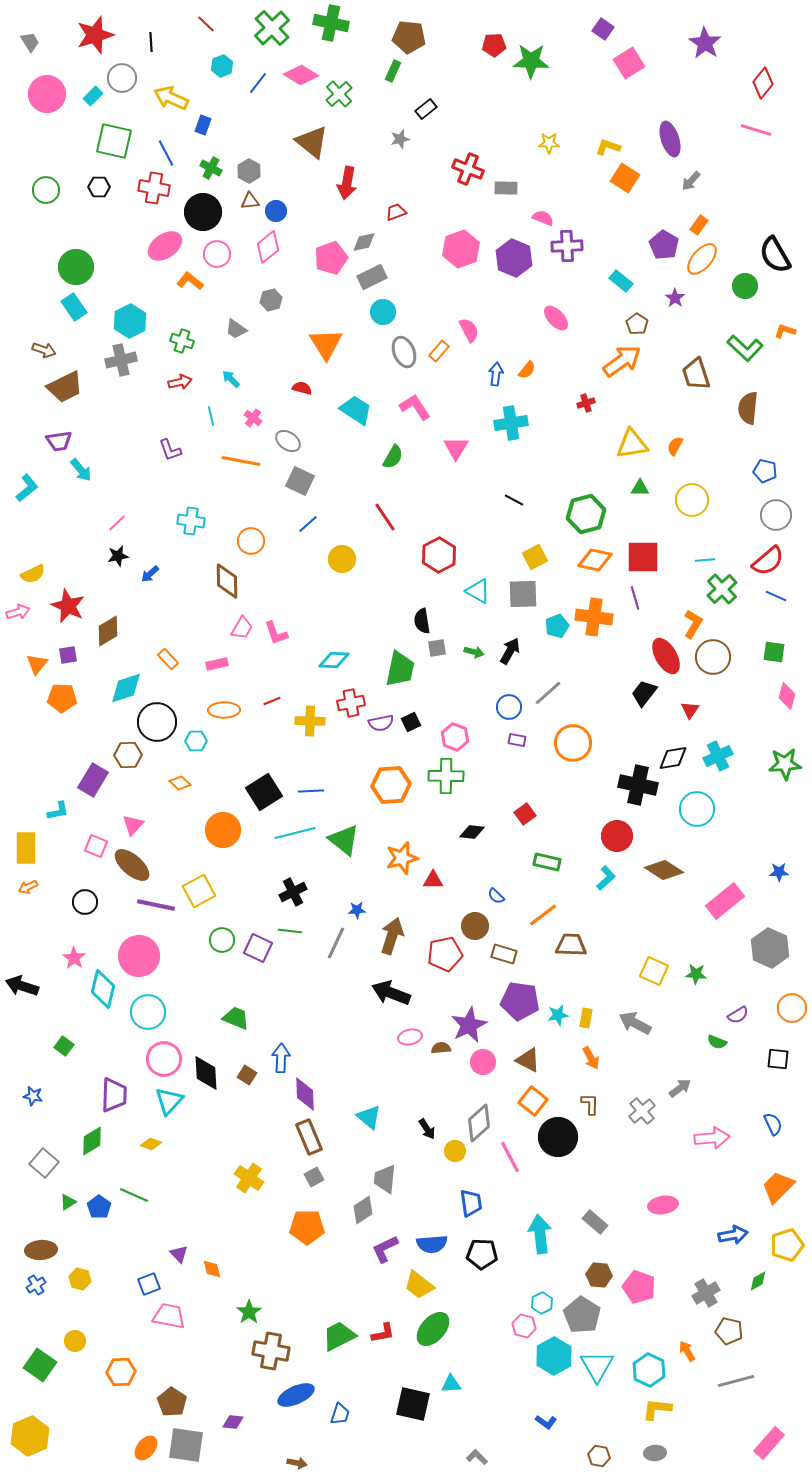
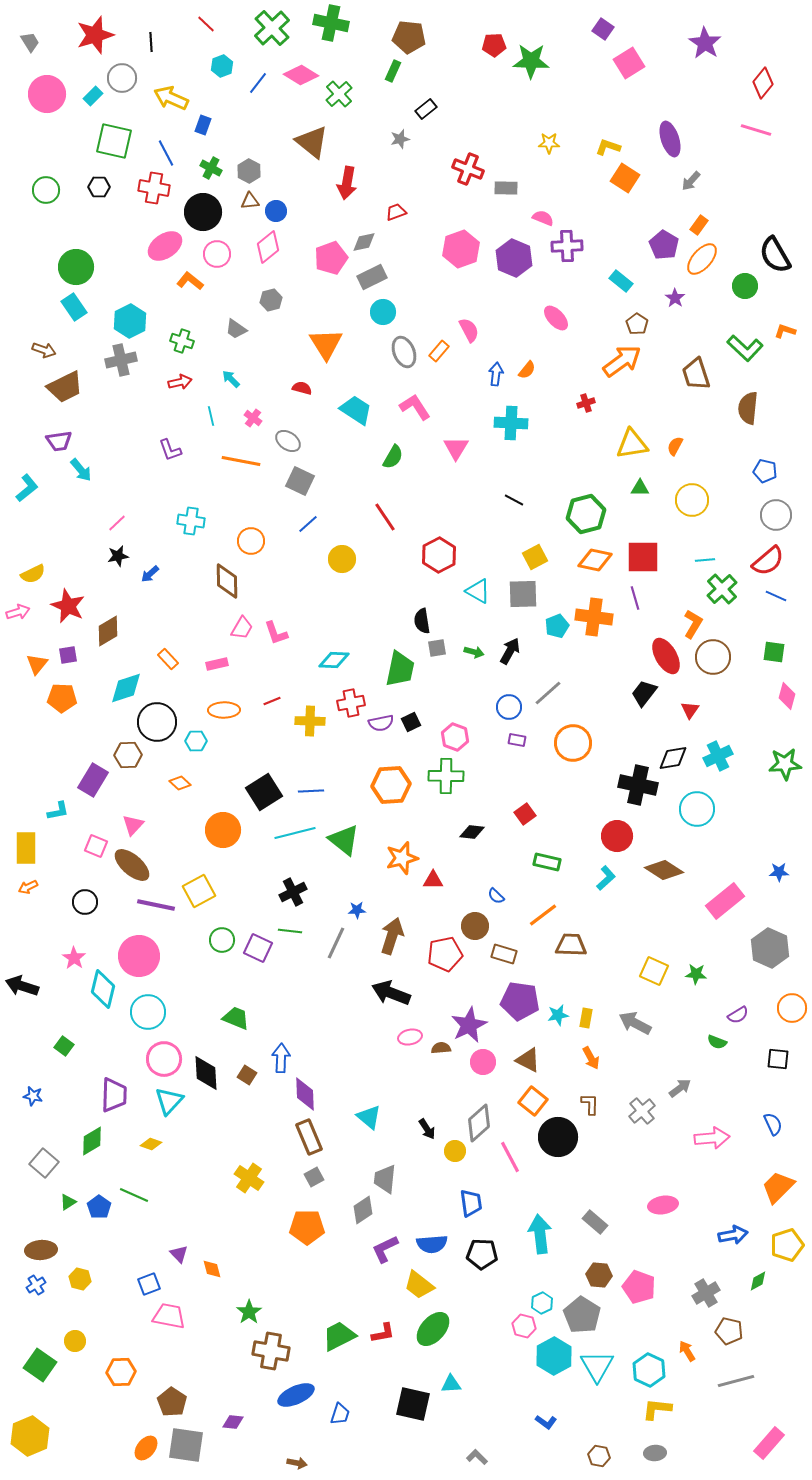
cyan cross at (511, 423): rotated 12 degrees clockwise
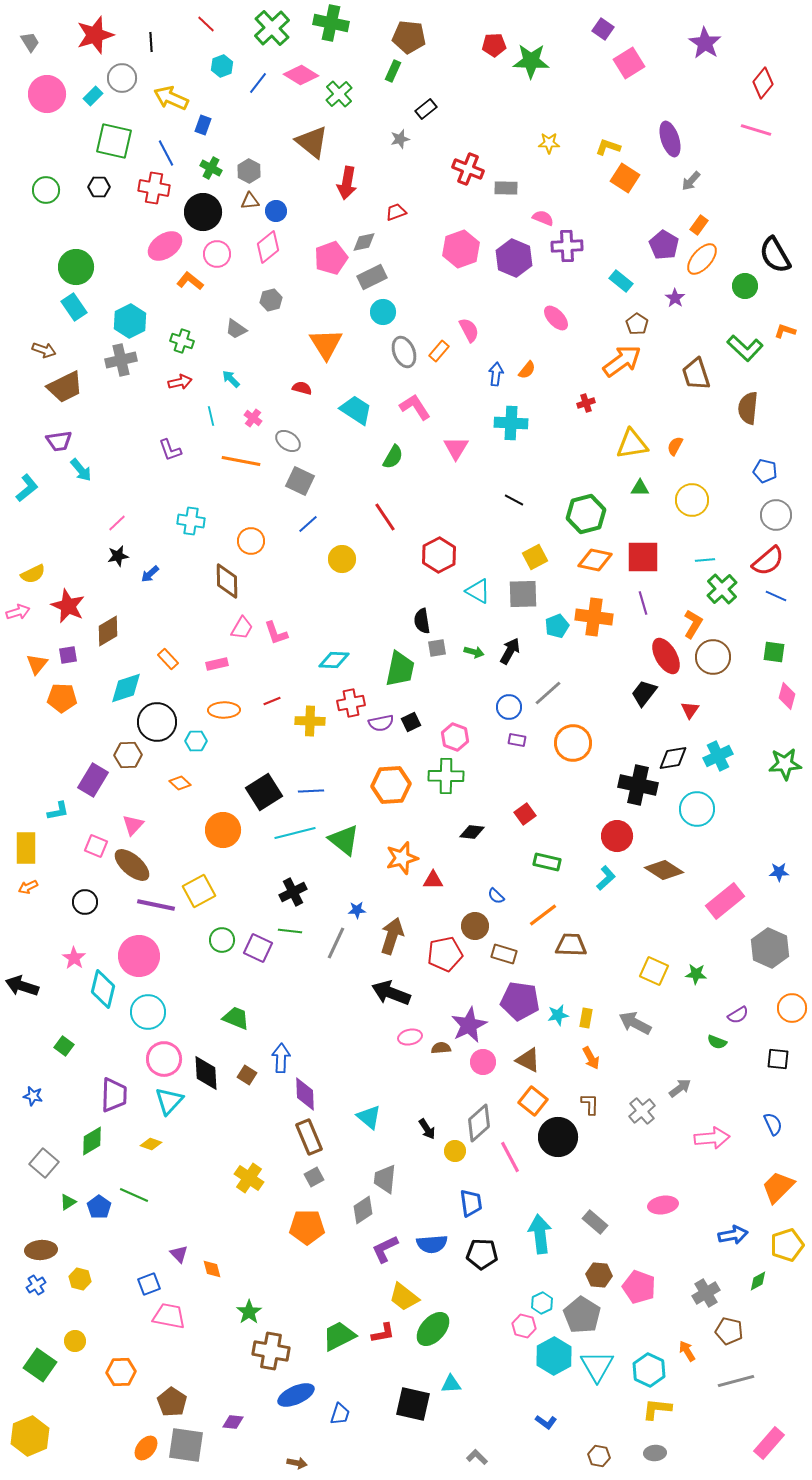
purple line at (635, 598): moved 8 px right, 5 px down
yellow trapezoid at (419, 1285): moved 15 px left, 12 px down
